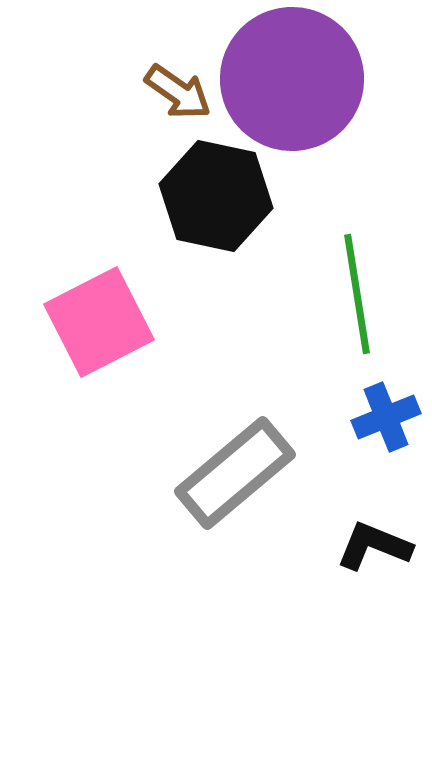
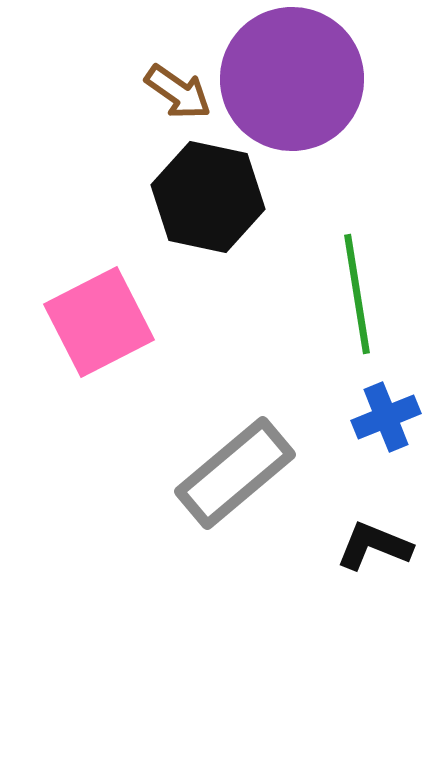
black hexagon: moved 8 px left, 1 px down
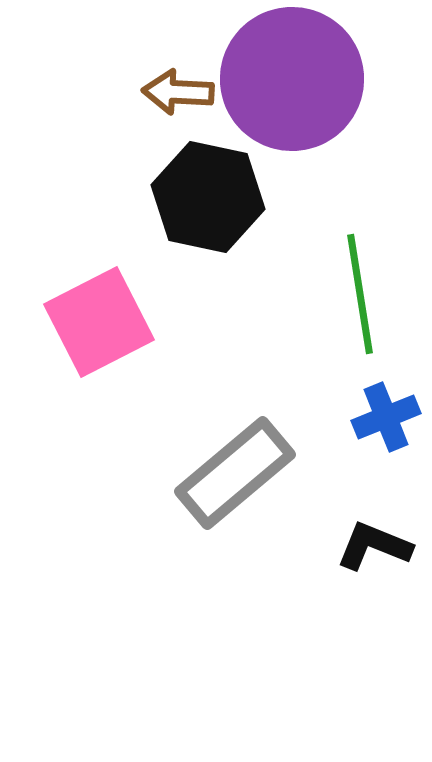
brown arrow: rotated 148 degrees clockwise
green line: moved 3 px right
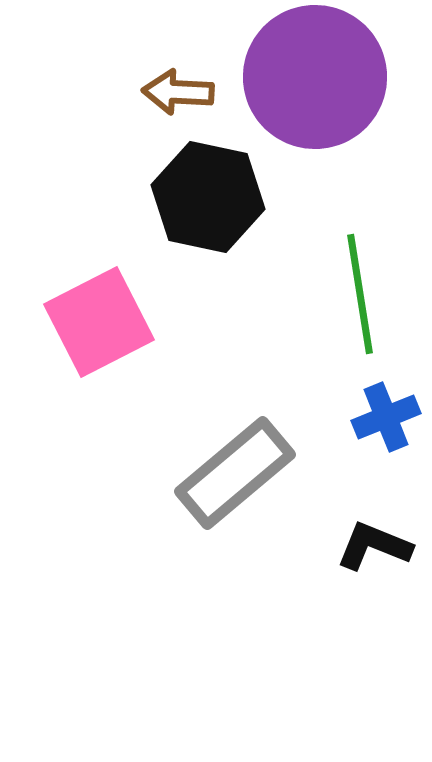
purple circle: moved 23 px right, 2 px up
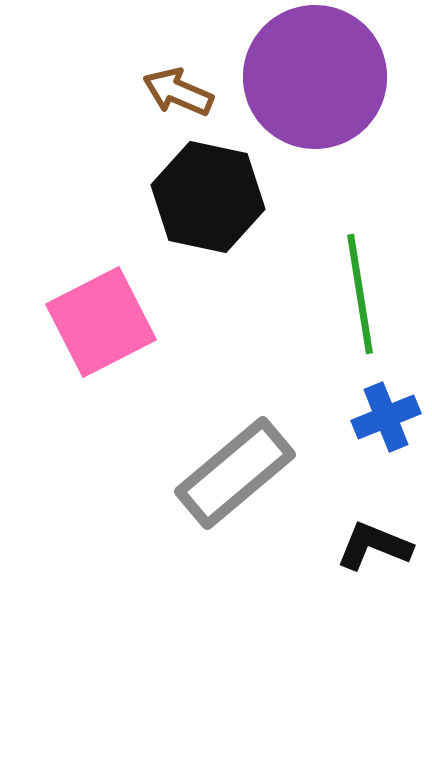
brown arrow: rotated 20 degrees clockwise
pink square: moved 2 px right
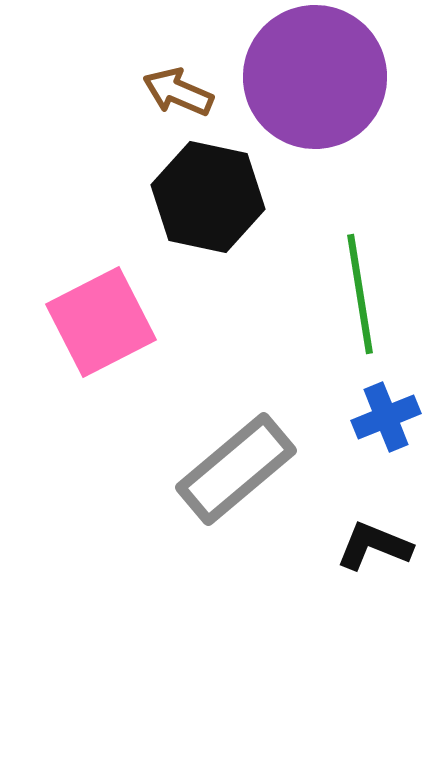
gray rectangle: moved 1 px right, 4 px up
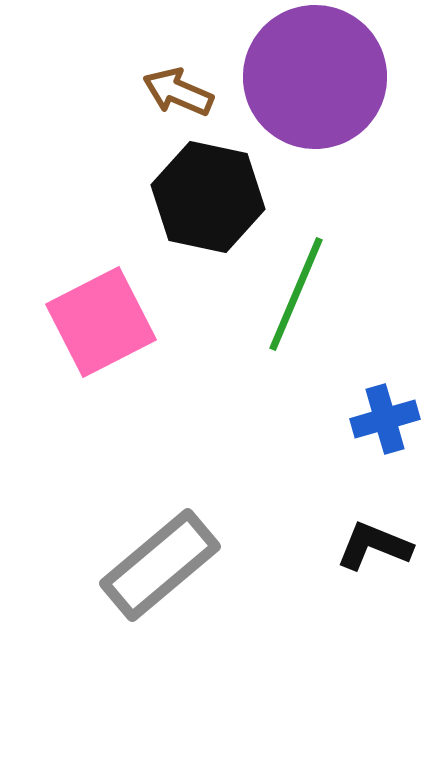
green line: moved 64 px left; rotated 32 degrees clockwise
blue cross: moved 1 px left, 2 px down; rotated 6 degrees clockwise
gray rectangle: moved 76 px left, 96 px down
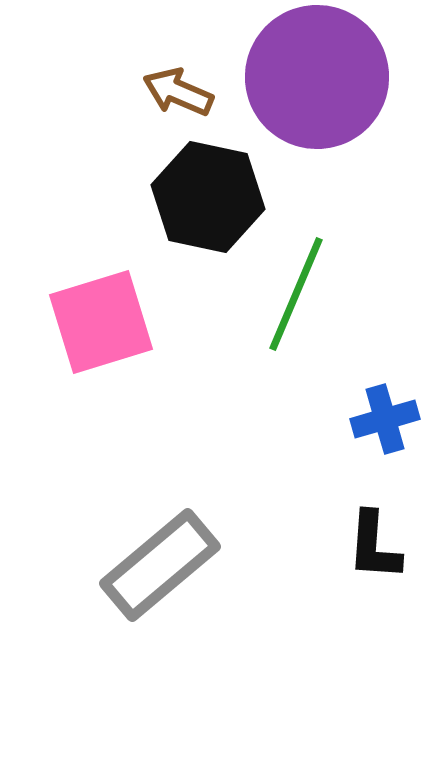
purple circle: moved 2 px right
pink square: rotated 10 degrees clockwise
black L-shape: rotated 108 degrees counterclockwise
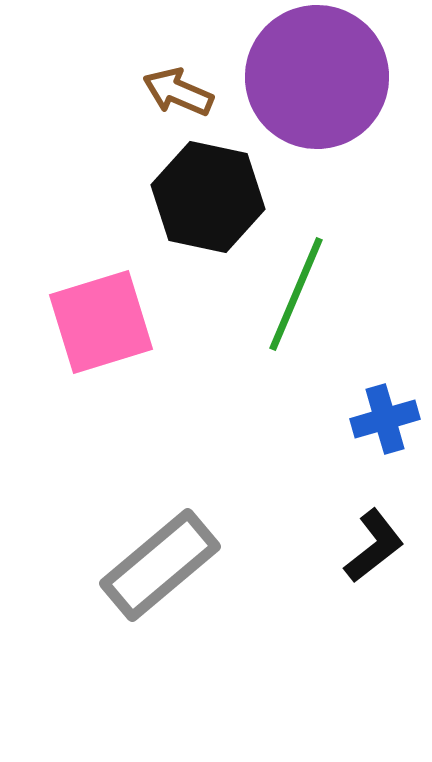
black L-shape: rotated 132 degrees counterclockwise
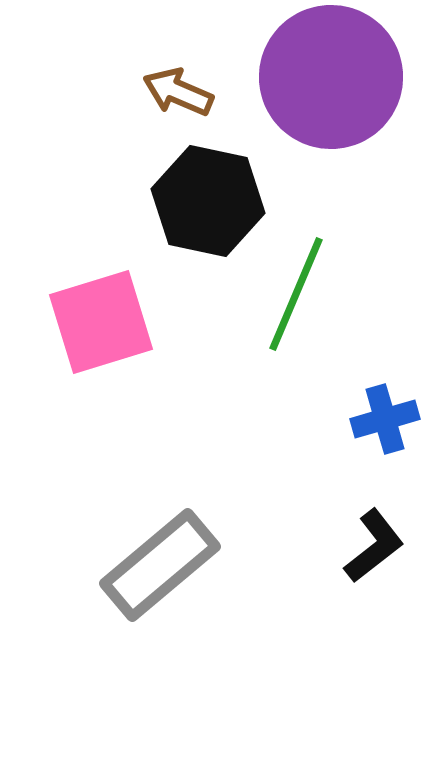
purple circle: moved 14 px right
black hexagon: moved 4 px down
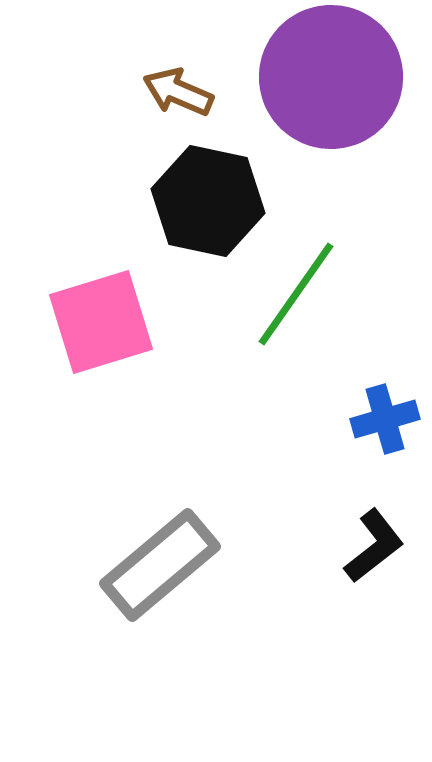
green line: rotated 12 degrees clockwise
